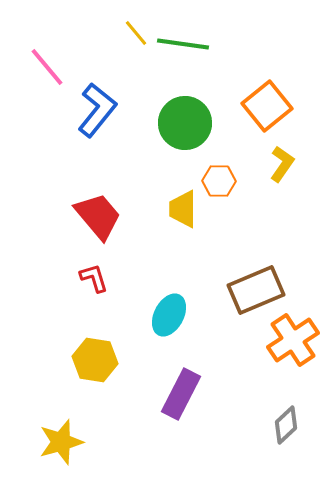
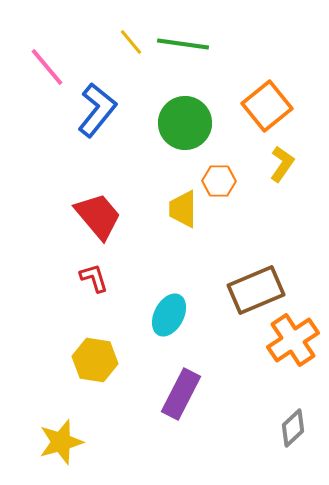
yellow line: moved 5 px left, 9 px down
gray diamond: moved 7 px right, 3 px down
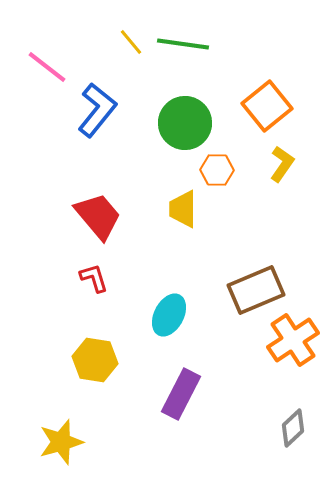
pink line: rotated 12 degrees counterclockwise
orange hexagon: moved 2 px left, 11 px up
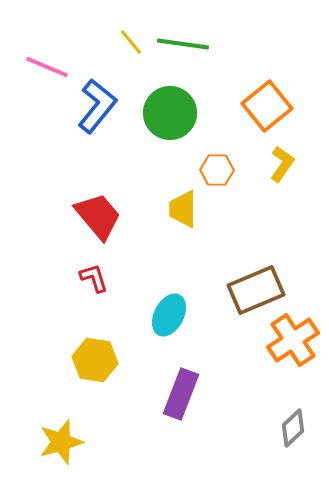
pink line: rotated 15 degrees counterclockwise
blue L-shape: moved 4 px up
green circle: moved 15 px left, 10 px up
purple rectangle: rotated 6 degrees counterclockwise
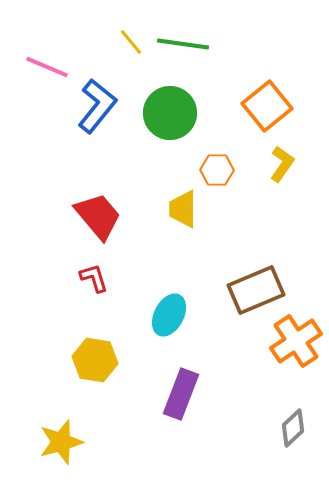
orange cross: moved 3 px right, 1 px down
